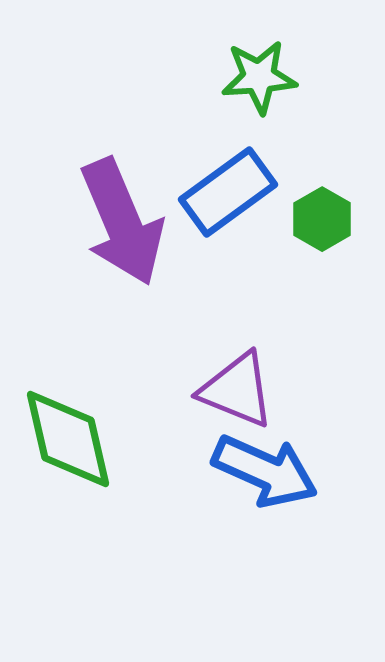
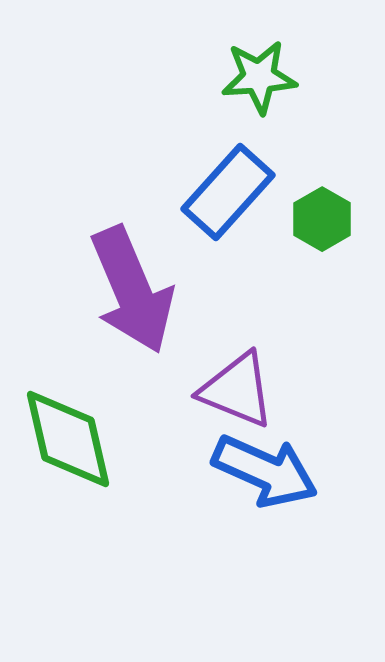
blue rectangle: rotated 12 degrees counterclockwise
purple arrow: moved 10 px right, 68 px down
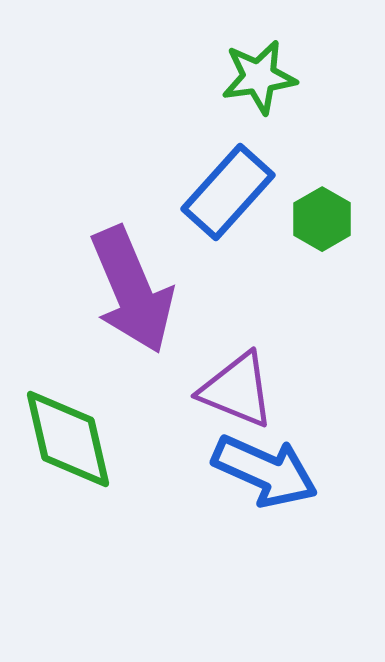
green star: rotated 4 degrees counterclockwise
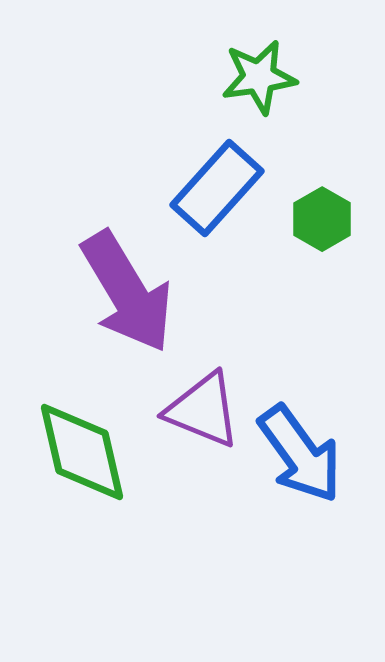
blue rectangle: moved 11 px left, 4 px up
purple arrow: moved 5 px left, 2 px down; rotated 8 degrees counterclockwise
purple triangle: moved 34 px left, 20 px down
green diamond: moved 14 px right, 13 px down
blue arrow: moved 35 px right, 17 px up; rotated 30 degrees clockwise
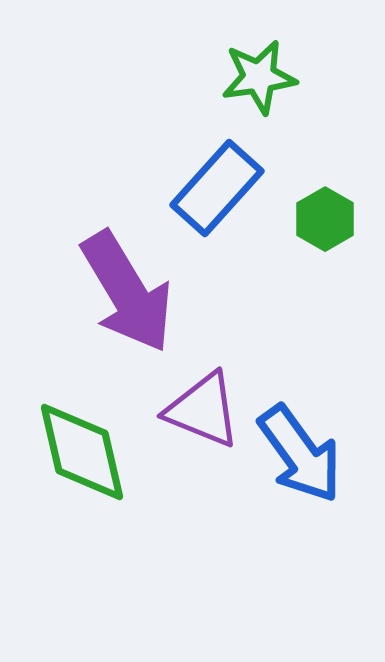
green hexagon: moved 3 px right
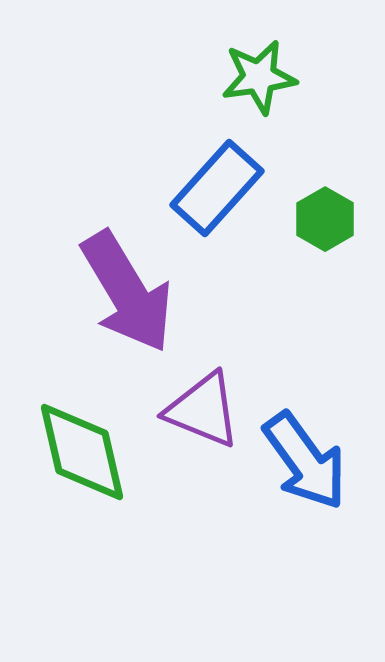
blue arrow: moved 5 px right, 7 px down
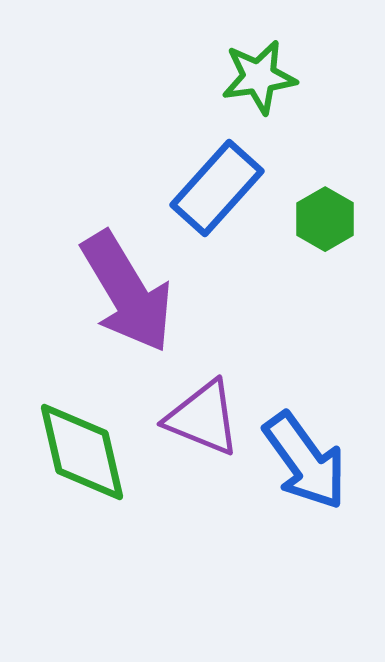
purple triangle: moved 8 px down
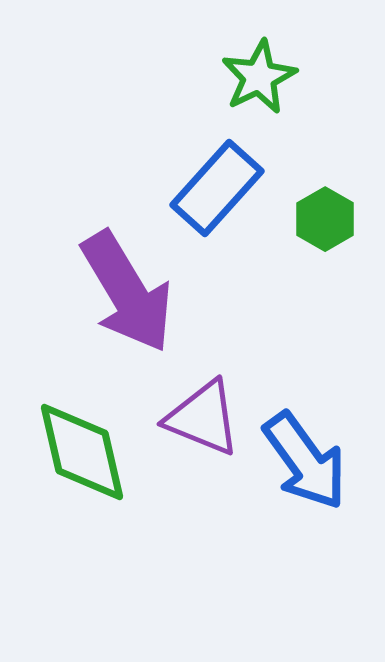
green star: rotated 18 degrees counterclockwise
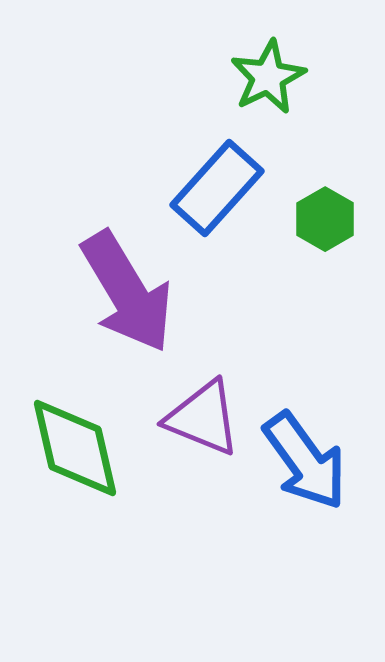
green star: moved 9 px right
green diamond: moved 7 px left, 4 px up
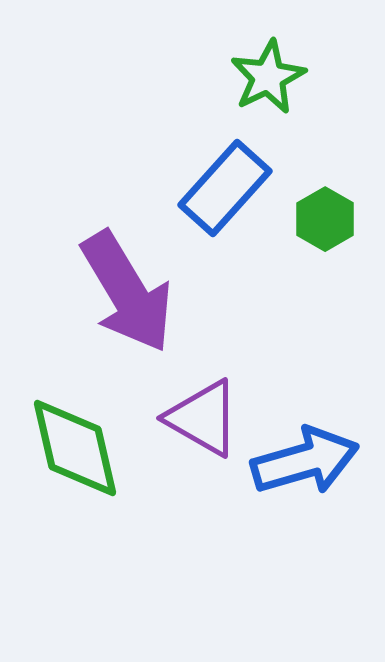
blue rectangle: moved 8 px right
purple triangle: rotated 8 degrees clockwise
blue arrow: rotated 70 degrees counterclockwise
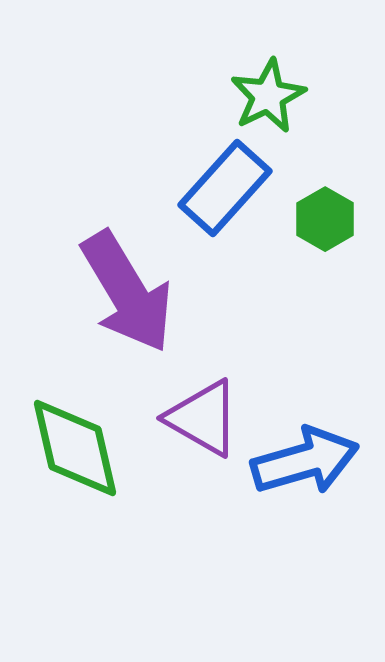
green star: moved 19 px down
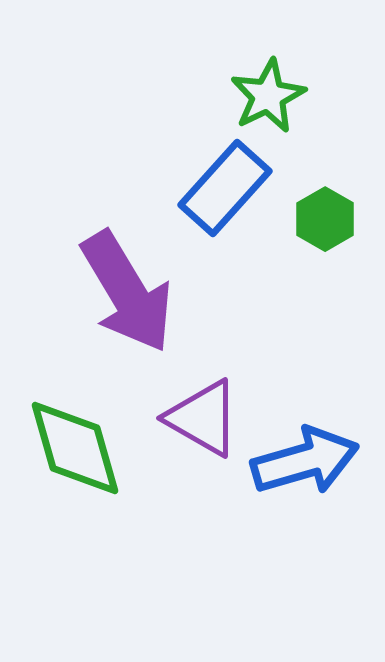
green diamond: rotated 3 degrees counterclockwise
